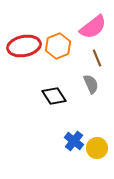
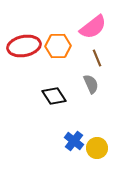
orange hexagon: rotated 20 degrees clockwise
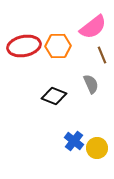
brown line: moved 5 px right, 3 px up
black diamond: rotated 35 degrees counterclockwise
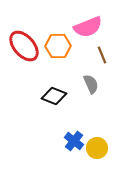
pink semicircle: moved 5 px left; rotated 16 degrees clockwise
red ellipse: rotated 60 degrees clockwise
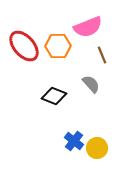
gray semicircle: rotated 18 degrees counterclockwise
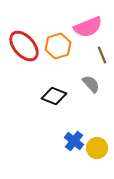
orange hexagon: rotated 15 degrees counterclockwise
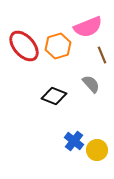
yellow circle: moved 2 px down
